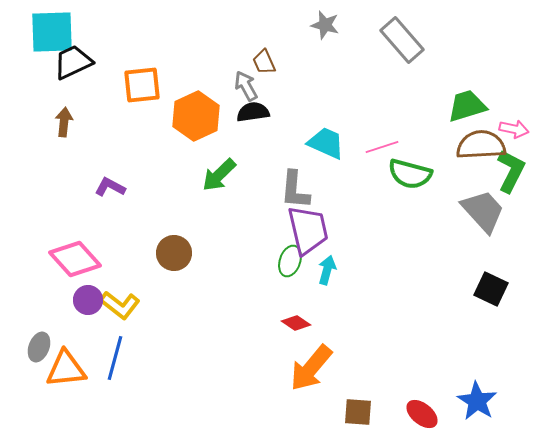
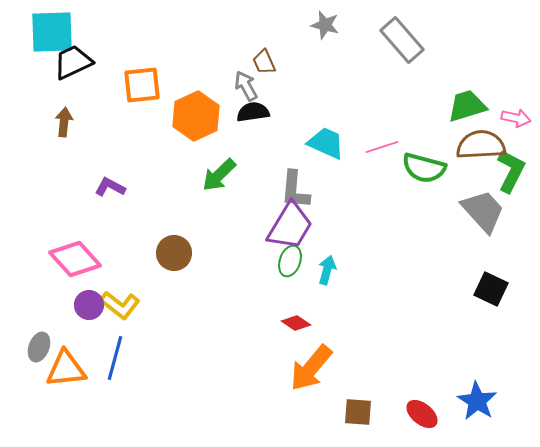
pink arrow: moved 2 px right, 11 px up
green semicircle: moved 14 px right, 6 px up
purple trapezoid: moved 18 px left, 4 px up; rotated 44 degrees clockwise
purple circle: moved 1 px right, 5 px down
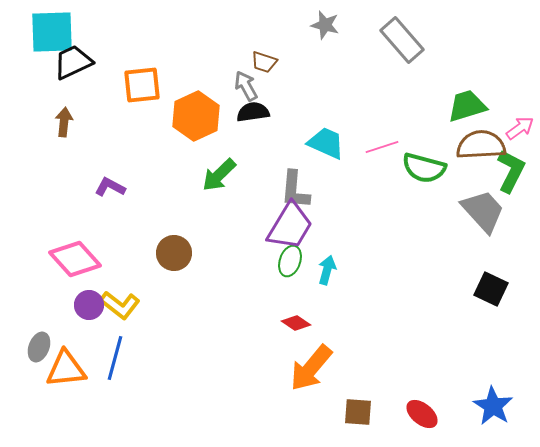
brown trapezoid: rotated 48 degrees counterclockwise
pink arrow: moved 4 px right, 10 px down; rotated 48 degrees counterclockwise
blue star: moved 16 px right, 5 px down
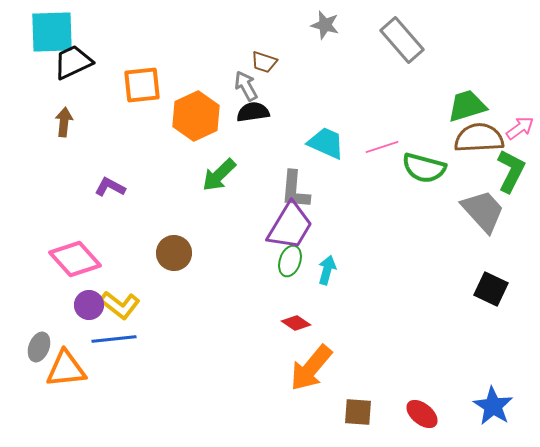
brown semicircle: moved 2 px left, 7 px up
blue line: moved 1 px left, 19 px up; rotated 69 degrees clockwise
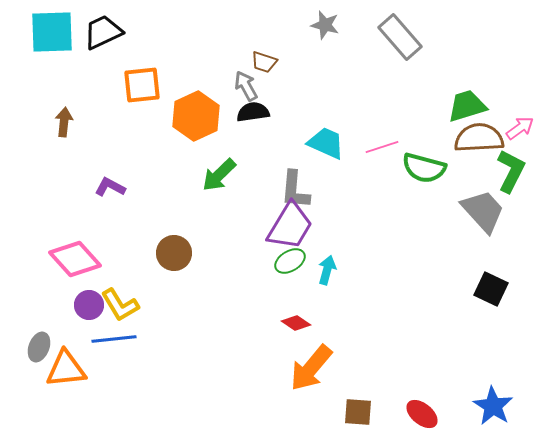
gray rectangle: moved 2 px left, 3 px up
black trapezoid: moved 30 px right, 30 px up
green ellipse: rotated 40 degrees clockwise
yellow L-shape: rotated 21 degrees clockwise
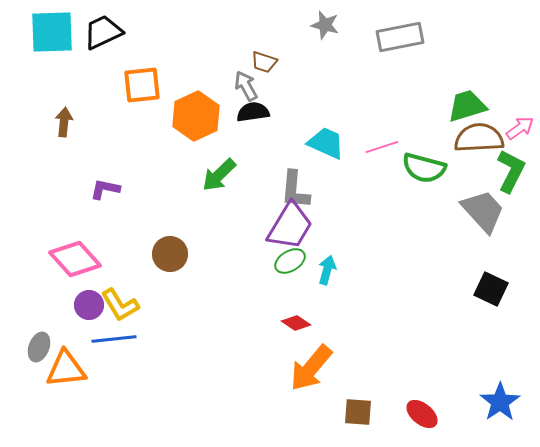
gray rectangle: rotated 60 degrees counterclockwise
purple L-shape: moved 5 px left, 2 px down; rotated 16 degrees counterclockwise
brown circle: moved 4 px left, 1 px down
blue star: moved 7 px right, 4 px up; rotated 6 degrees clockwise
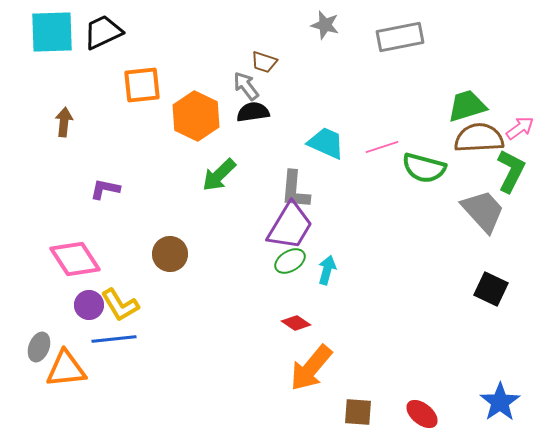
gray arrow: rotated 8 degrees counterclockwise
orange hexagon: rotated 9 degrees counterclockwise
pink diamond: rotated 9 degrees clockwise
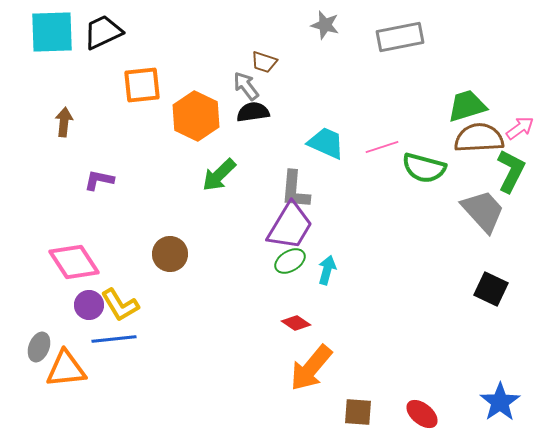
purple L-shape: moved 6 px left, 9 px up
pink diamond: moved 1 px left, 3 px down
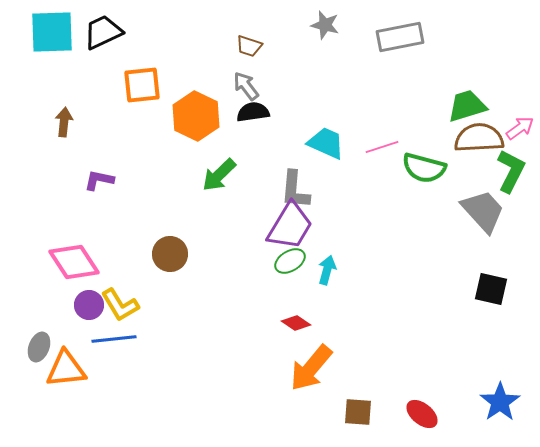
brown trapezoid: moved 15 px left, 16 px up
black square: rotated 12 degrees counterclockwise
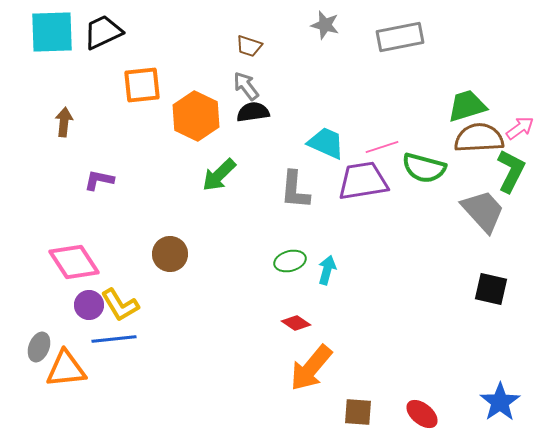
purple trapezoid: moved 73 px right, 45 px up; rotated 130 degrees counterclockwise
green ellipse: rotated 16 degrees clockwise
